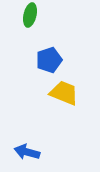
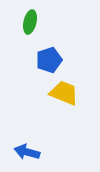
green ellipse: moved 7 px down
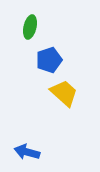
green ellipse: moved 5 px down
yellow trapezoid: rotated 20 degrees clockwise
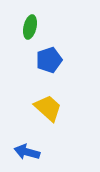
yellow trapezoid: moved 16 px left, 15 px down
